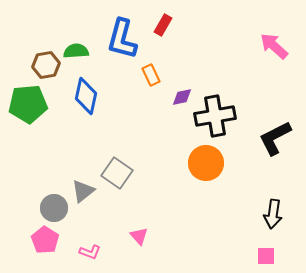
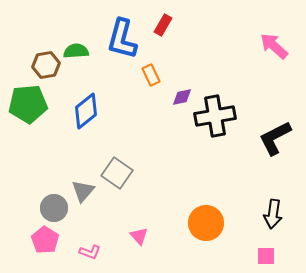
blue diamond: moved 15 px down; rotated 39 degrees clockwise
orange circle: moved 60 px down
gray triangle: rotated 10 degrees counterclockwise
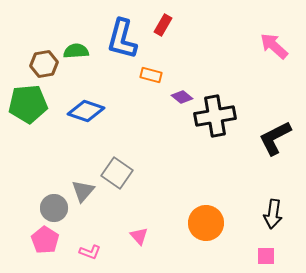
brown hexagon: moved 2 px left, 1 px up
orange rectangle: rotated 50 degrees counterclockwise
purple diamond: rotated 50 degrees clockwise
blue diamond: rotated 57 degrees clockwise
